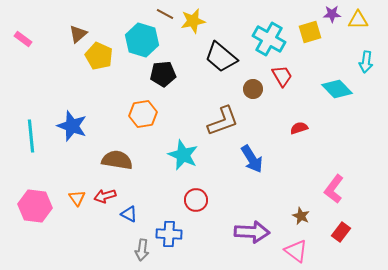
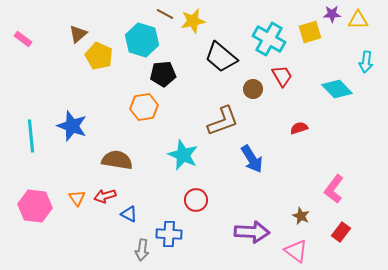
orange hexagon: moved 1 px right, 7 px up
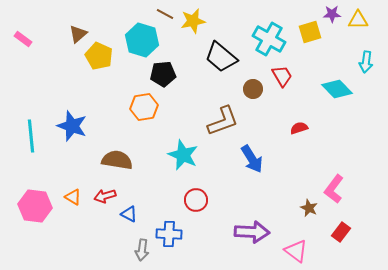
orange triangle: moved 4 px left, 1 px up; rotated 24 degrees counterclockwise
brown star: moved 8 px right, 8 px up
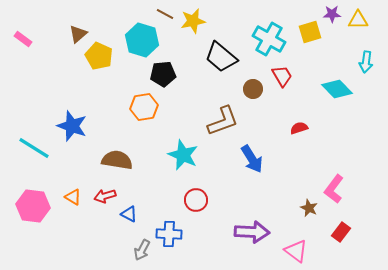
cyan line: moved 3 px right, 12 px down; rotated 52 degrees counterclockwise
pink hexagon: moved 2 px left
gray arrow: rotated 20 degrees clockwise
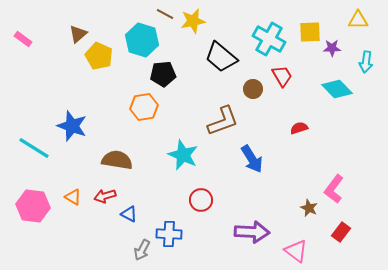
purple star: moved 34 px down
yellow square: rotated 15 degrees clockwise
red circle: moved 5 px right
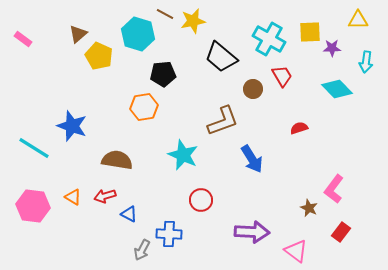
cyan hexagon: moved 4 px left, 6 px up
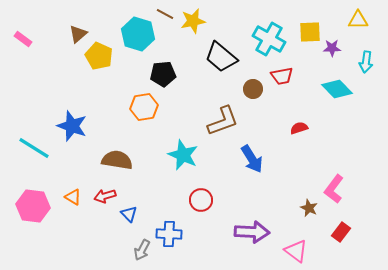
red trapezoid: rotated 110 degrees clockwise
blue triangle: rotated 18 degrees clockwise
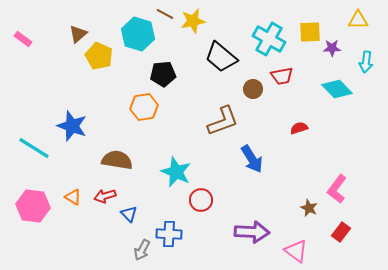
cyan star: moved 7 px left, 17 px down
pink L-shape: moved 3 px right
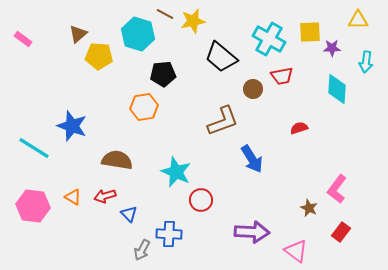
yellow pentagon: rotated 20 degrees counterclockwise
cyan diamond: rotated 48 degrees clockwise
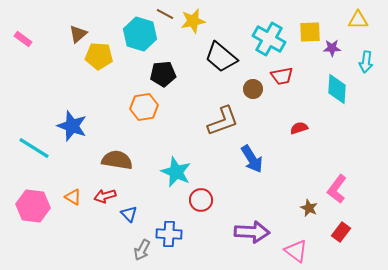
cyan hexagon: moved 2 px right
